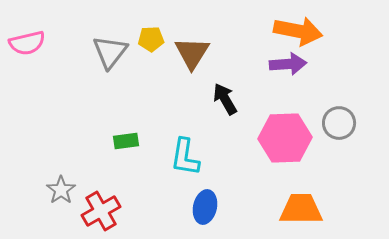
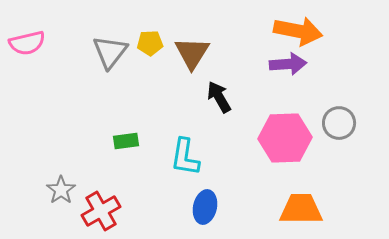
yellow pentagon: moved 1 px left, 4 px down
black arrow: moved 6 px left, 2 px up
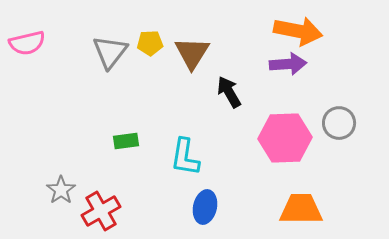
black arrow: moved 10 px right, 5 px up
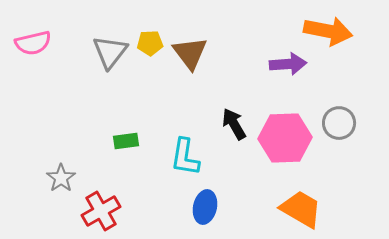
orange arrow: moved 30 px right
pink semicircle: moved 6 px right
brown triangle: moved 2 px left; rotated 9 degrees counterclockwise
black arrow: moved 5 px right, 32 px down
gray star: moved 12 px up
orange trapezoid: rotated 30 degrees clockwise
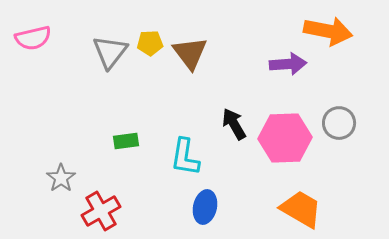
pink semicircle: moved 5 px up
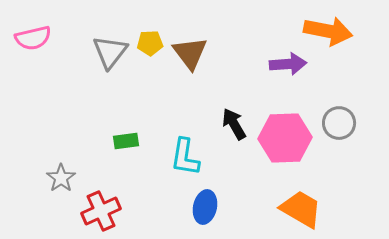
red cross: rotated 6 degrees clockwise
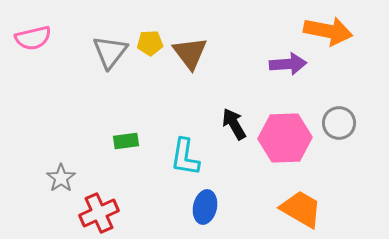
red cross: moved 2 px left, 2 px down
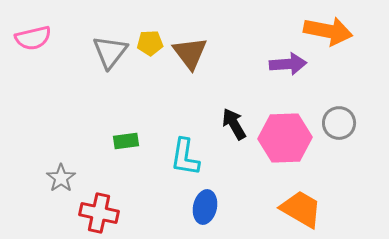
red cross: rotated 36 degrees clockwise
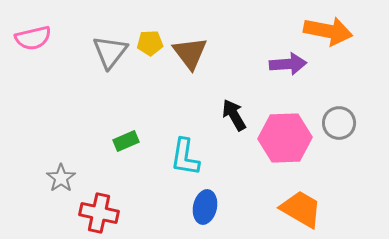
black arrow: moved 9 px up
green rectangle: rotated 15 degrees counterclockwise
